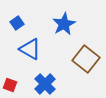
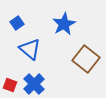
blue triangle: rotated 10 degrees clockwise
blue cross: moved 11 px left
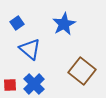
brown square: moved 4 px left, 12 px down
red square: rotated 24 degrees counterclockwise
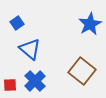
blue star: moved 26 px right
blue cross: moved 1 px right, 3 px up
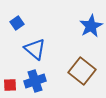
blue star: moved 1 px right, 2 px down
blue triangle: moved 5 px right
blue cross: rotated 25 degrees clockwise
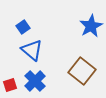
blue square: moved 6 px right, 4 px down
blue triangle: moved 3 px left, 1 px down
blue cross: rotated 25 degrees counterclockwise
red square: rotated 16 degrees counterclockwise
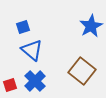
blue square: rotated 16 degrees clockwise
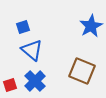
brown square: rotated 16 degrees counterclockwise
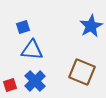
blue triangle: rotated 35 degrees counterclockwise
brown square: moved 1 px down
